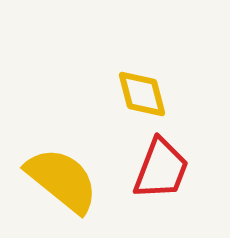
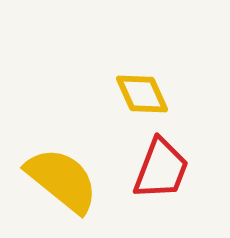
yellow diamond: rotated 10 degrees counterclockwise
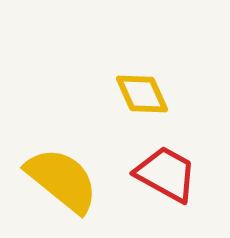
red trapezoid: moved 5 px right, 5 px down; rotated 82 degrees counterclockwise
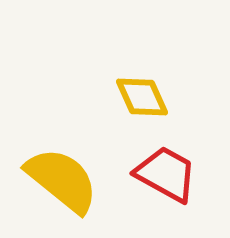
yellow diamond: moved 3 px down
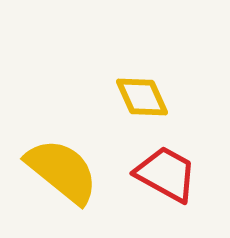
yellow semicircle: moved 9 px up
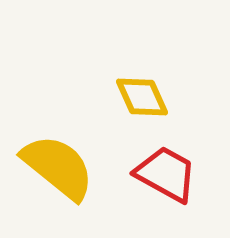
yellow semicircle: moved 4 px left, 4 px up
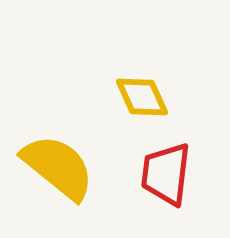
red trapezoid: rotated 112 degrees counterclockwise
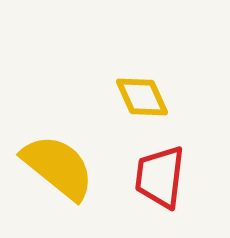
red trapezoid: moved 6 px left, 3 px down
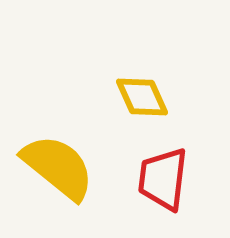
red trapezoid: moved 3 px right, 2 px down
